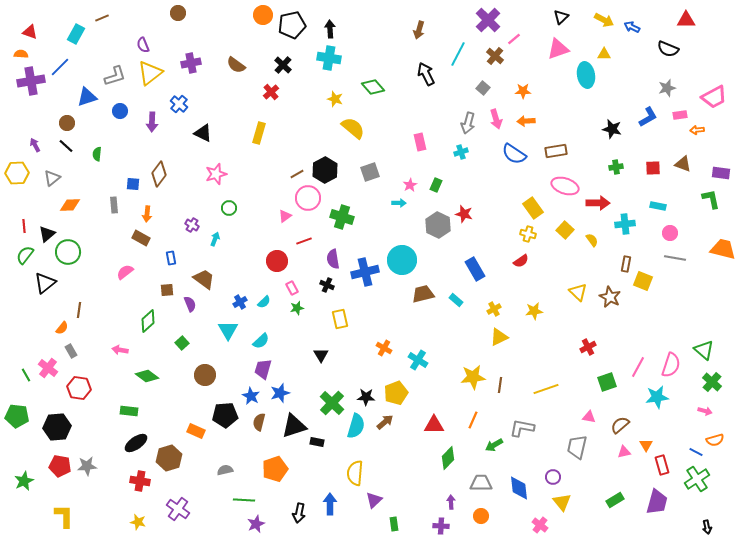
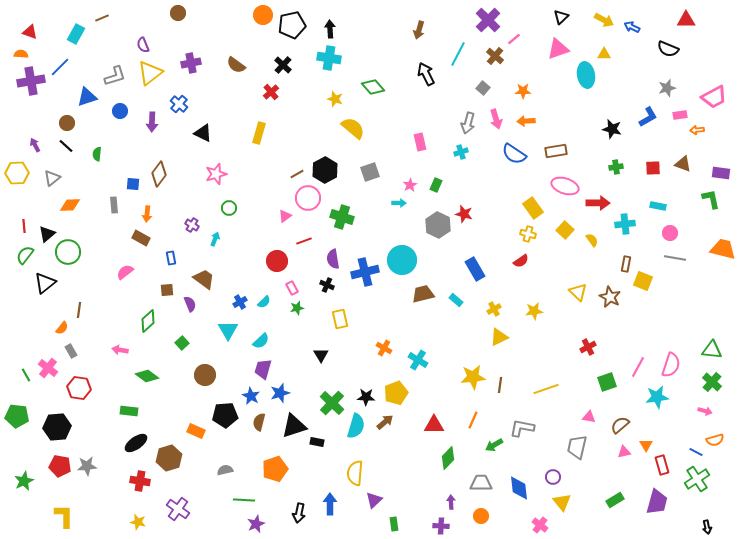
green triangle at (704, 350): moved 8 px right; rotated 35 degrees counterclockwise
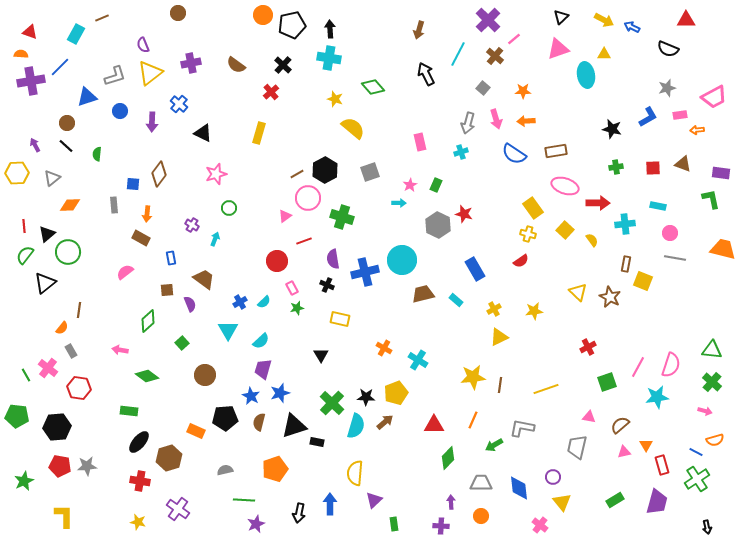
yellow rectangle at (340, 319): rotated 66 degrees counterclockwise
black pentagon at (225, 415): moved 3 px down
black ellipse at (136, 443): moved 3 px right, 1 px up; rotated 15 degrees counterclockwise
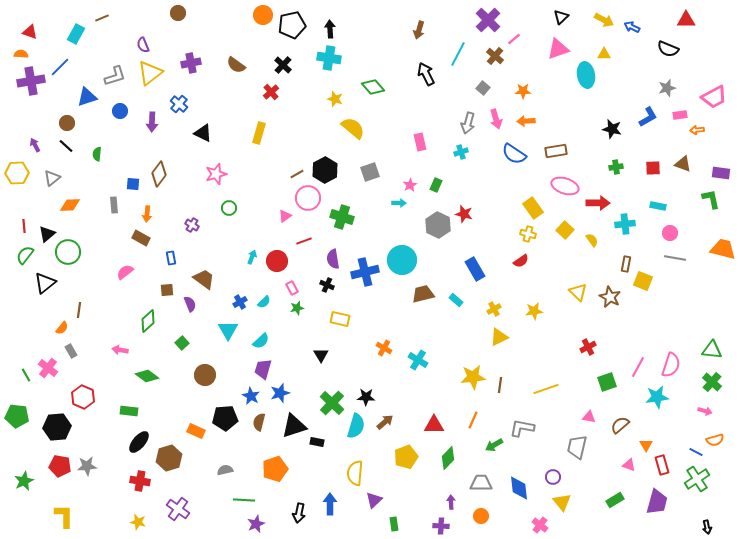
cyan arrow at (215, 239): moved 37 px right, 18 px down
red hexagon at (79, 388): moved 4 px right, 9 px down; rotated 15 degrees clockwise
yellow pentagon at (396, 393): moved 10 px right, 64 px down
pink triangle at (624, 452): moved 5 px right, 13 px down; rotated 32 degrees clockwise
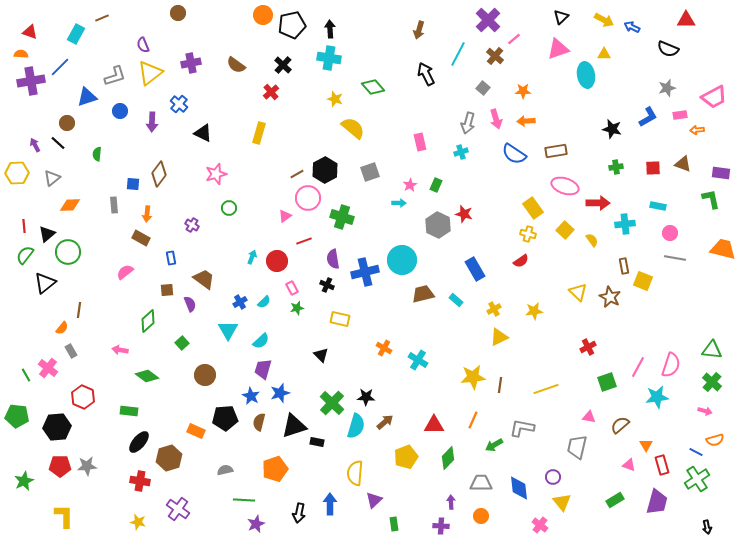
black line at (66, 146): moved 8 px left, 3 px up
brown rectangle at (626, 264): moved 2 px left, 2 px down; rotated 21 degrees counterclockwise
black triangle at (321, 355): rotated 14 degrees counterclockwise
red pentagon at (60, 466): rotated 10 degrees counterclockwise
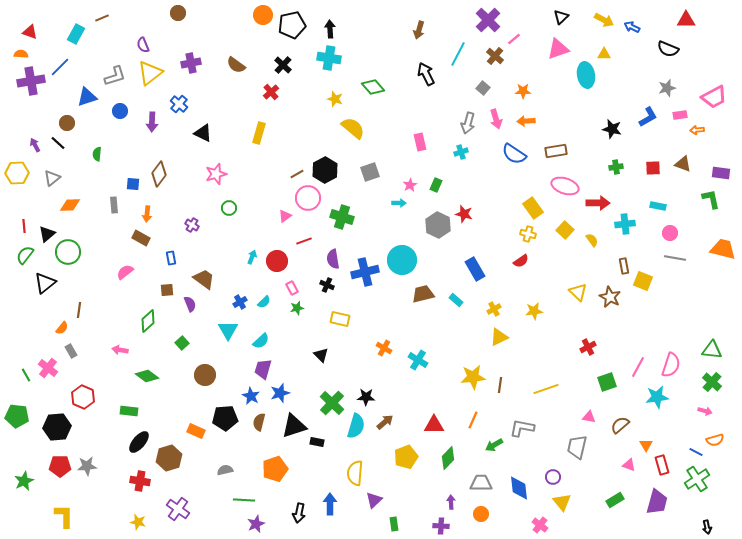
orange circle at (481, 516): moved 2 px up
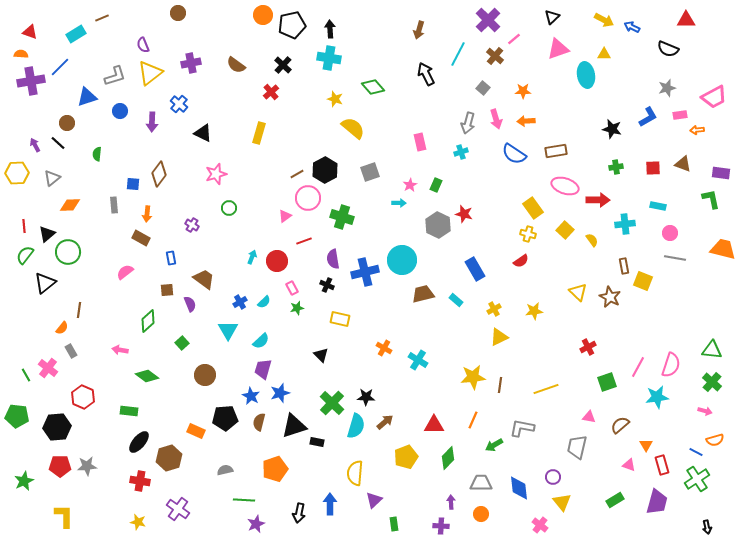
black triangle at (561, 17): moved 9 px left
cyan rectangle at (76, 34): rotated 30 degrees clockwise
red arrow at (598, 203): moved 3 px up
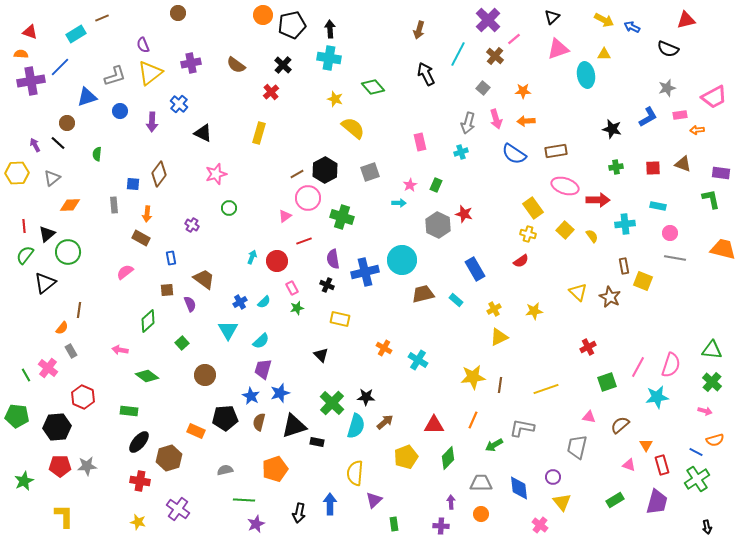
red triangle at (686, 20): rotated 12 degrees counterclockwise
yellow semicircle at (592, 240): moved 4 px up
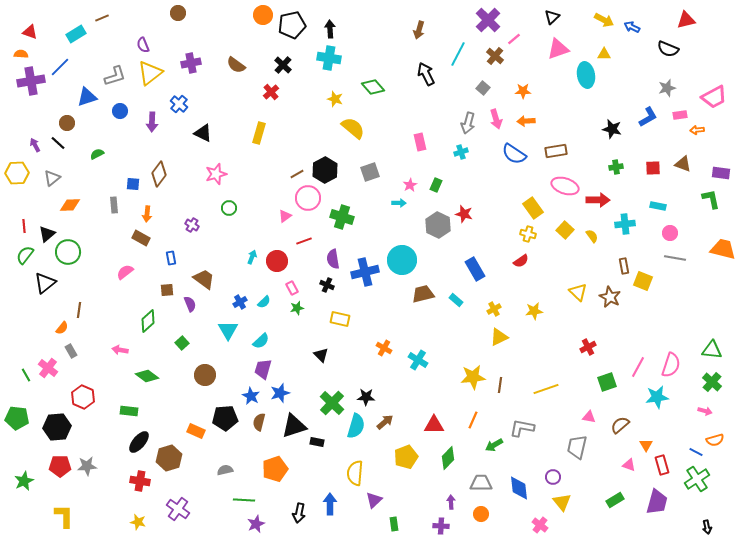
green semicircle at (97, 154): rotated 56 degrees clockwise
green pentagon at (17, 416): moved 2 px down
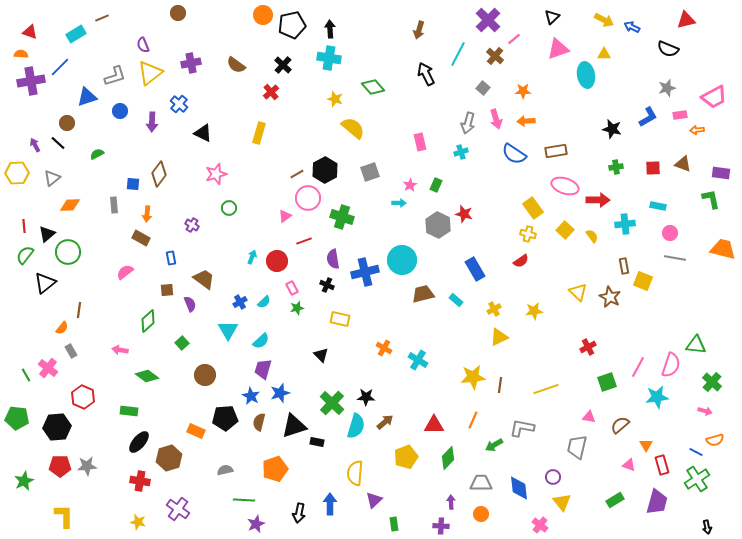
green triangle at (712, 350): moved 16 px left, 5 px up
